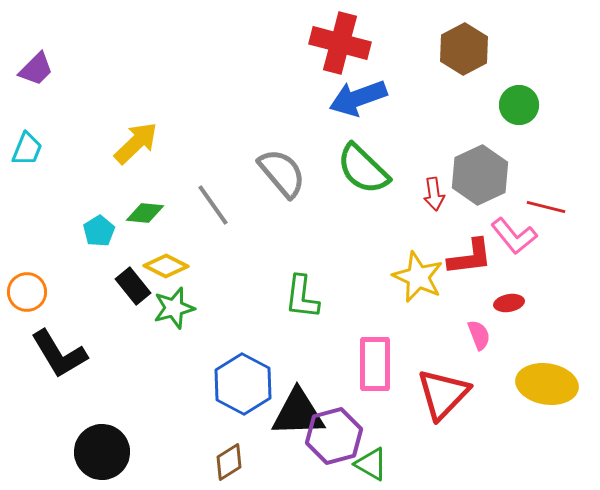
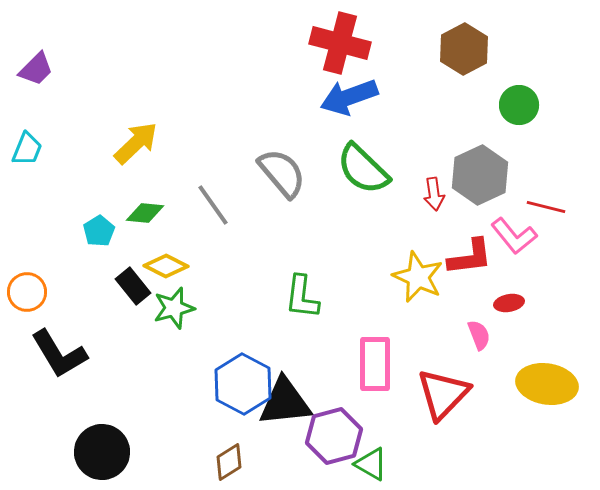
blue arrow: moved 9 px left, 1 px up
black triangle: moved 13 px left, 11 px up; rotated 4 degrees counterclockwise
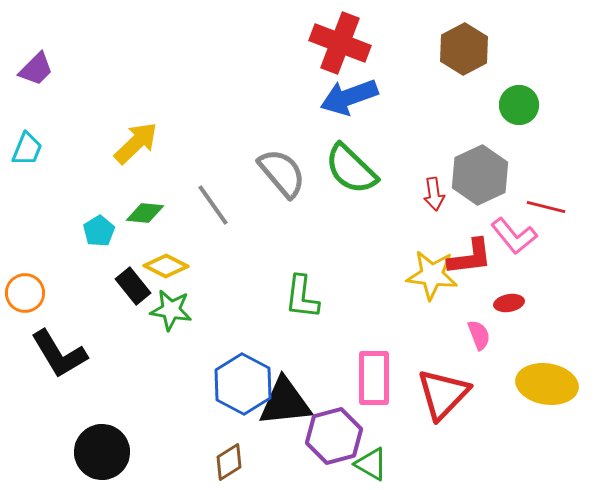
red cross: rotated 6 degrees clockwise
green semicircle: moved 12 px left
yellow star: moved 14 px right, 2 px up; rotated 18 degrees counterclockwise
orange circle: moved 2 px left, 1 px down
green star: moved 3 px left, 2 px down; rotated 24 degrees clockwise
pink rectangle: moved 1 px left, 14 px down
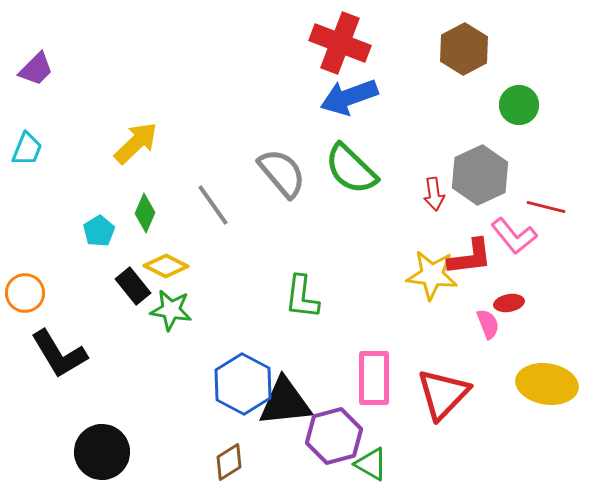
green diamond: rotated 72 degrees counterclockwise
pink semicircle: moved 9 px right, 11 px up
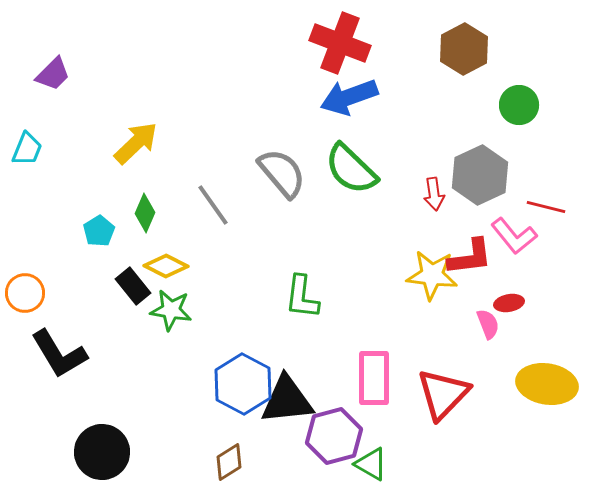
purple trapezoid: moved 17 px right, 5 px down
black triangle: moved 2 px right, 2 px up
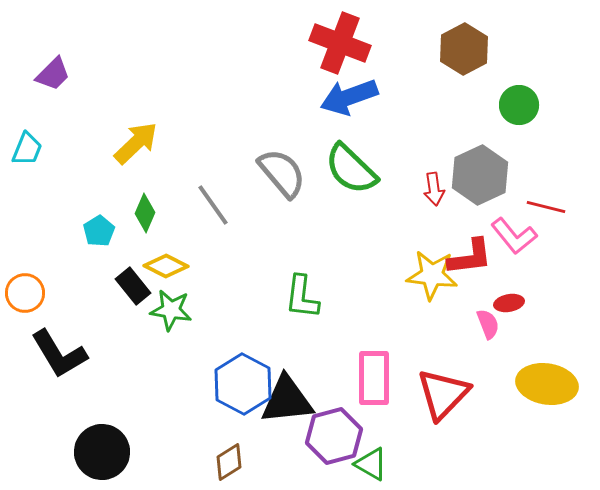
red arrow: moved 5 px up
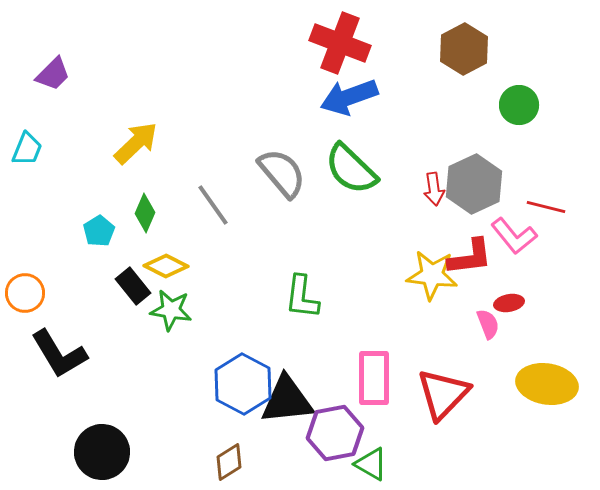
gray hexagon: moved 6 px left, 9 px down
purple hexagon: moved 1 px right, 3 px up; rotated 4 degrees clockwise
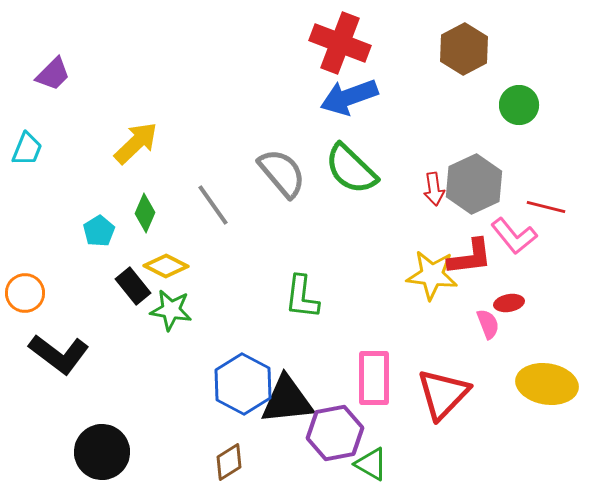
black L-shape: rotated 22 degrees counterclockwise
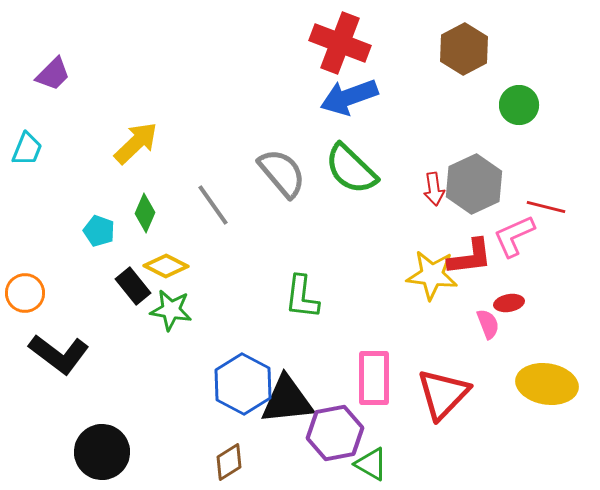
cyan pentagon: rotated 20 degrees counterclockwise
pink L-shape: rotated 105 degrees clockwise
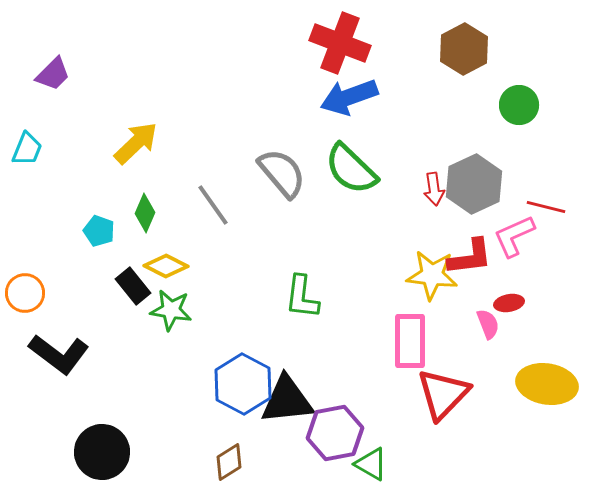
pink rectangle: moved 36 px right, 37 px up
